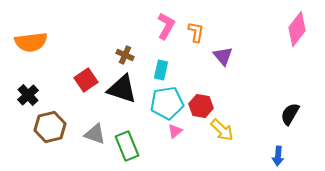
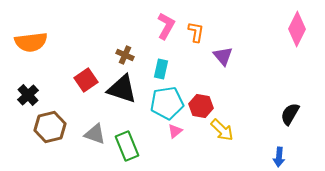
pink diamond: rotated 12 degrees counterclockwise
cyan rectangle: moved 1 px up
blue arrow: moved 1 px right, 1 px down
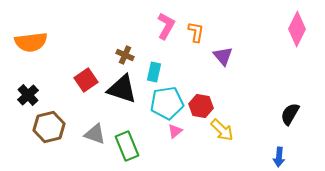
cyan rectangle: moved 7 px left, 3 px down
brown hexagon: moved 1 px left
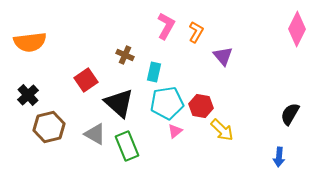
orange L-shape: rotated 20 degrees clockwise
orange semicircle: moved 1 px left
black triangle: moved 3 px left, 14 px down; rotated 24 degrees clockwise
gray triangle: rotated 10 degrees clockwise
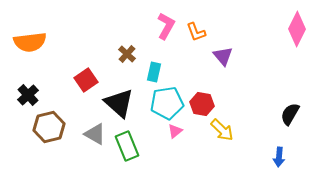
orange L-shape: rotated 130 degrees clockwise
brown cross: moved 2 px right, 1 px up; rotated 18 degrees clockwise
red hexagon: moved 1 px right, 2 px up
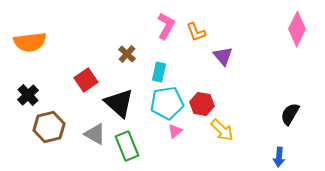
cyan rectangle: moved 5 px right
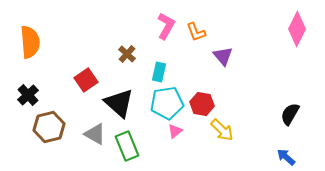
orange semicircle: rotated 88 degrees counterclockwise
blue arrow: moved 7 px right; rotated 126 degrees clockwise
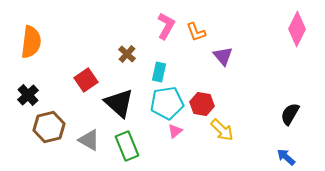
orange semicircle: moved 1 px right; rotated 12 degrees clockwise
gray triangle: moved 6 px left, 6 px down
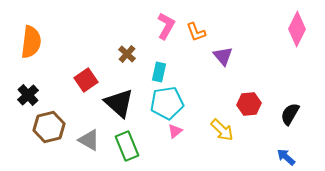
red hexagon: moved 47 px right; rotated 15 degrees counterclockwise
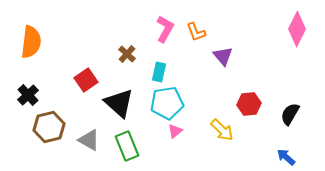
pink L-shape: moved 1 px left, 3 px down
